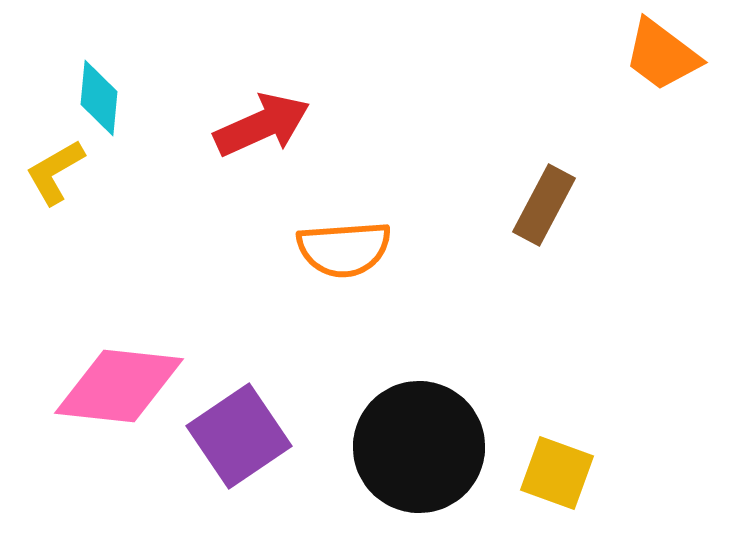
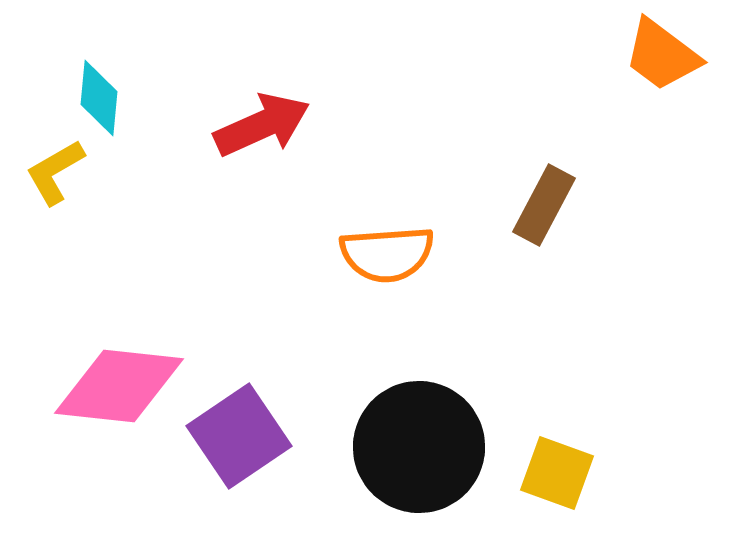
orange semicircle: moved 43 px right, 5 px down
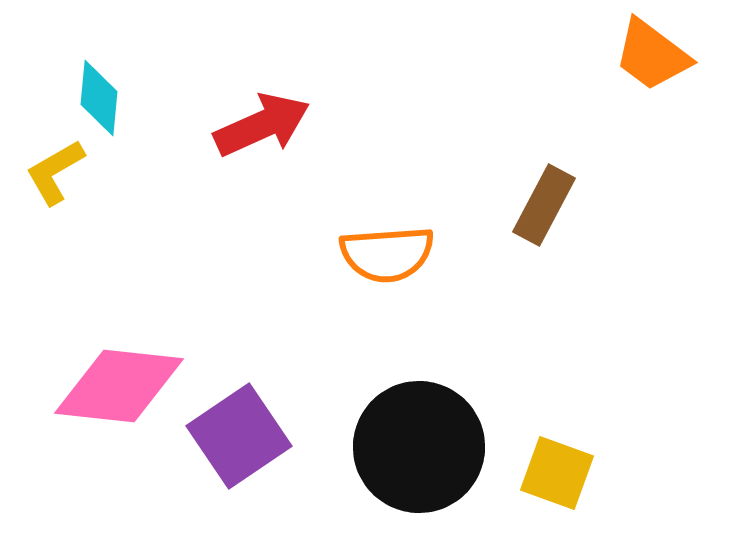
orange trapezoid: moved 10 px left
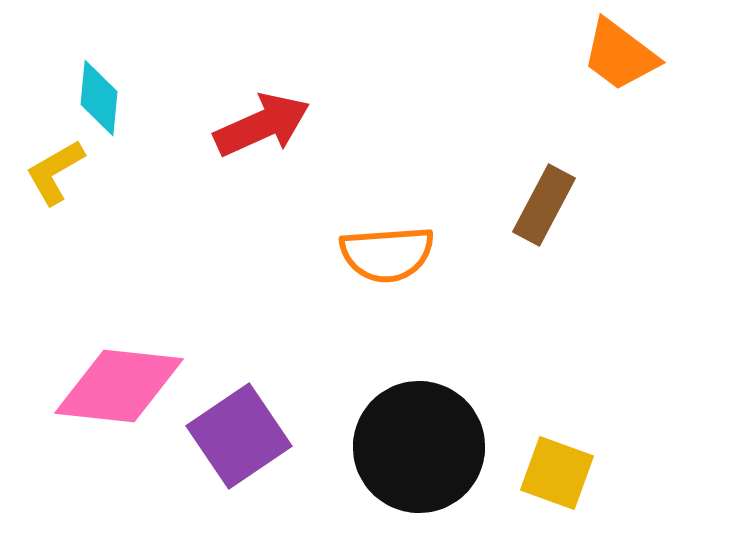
orange trapezoid: moved 32 px left
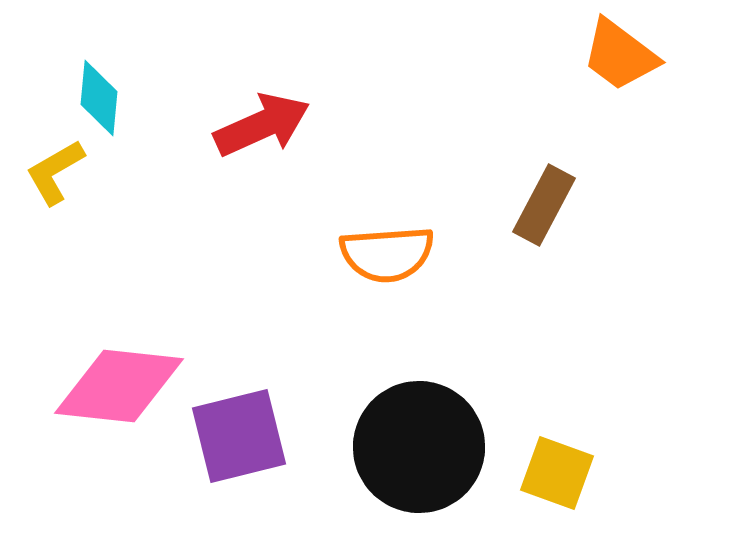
purple square: rotated 20 degrees clockwise
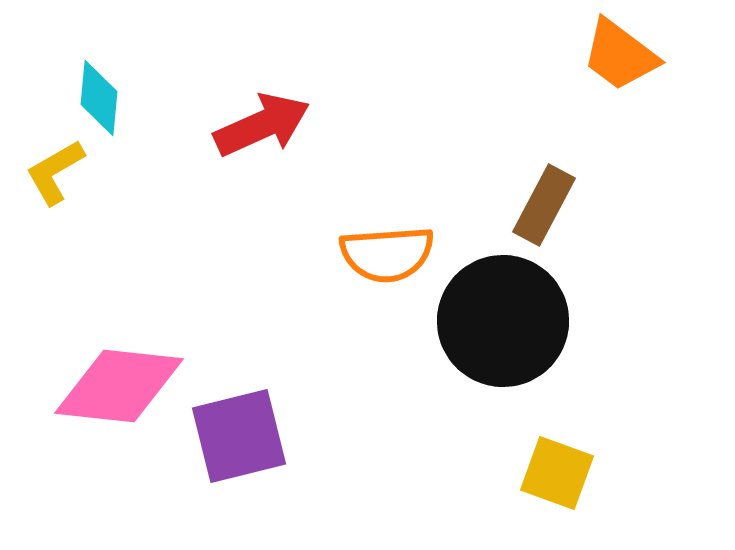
black circle: moved 84 px right, 126 px up
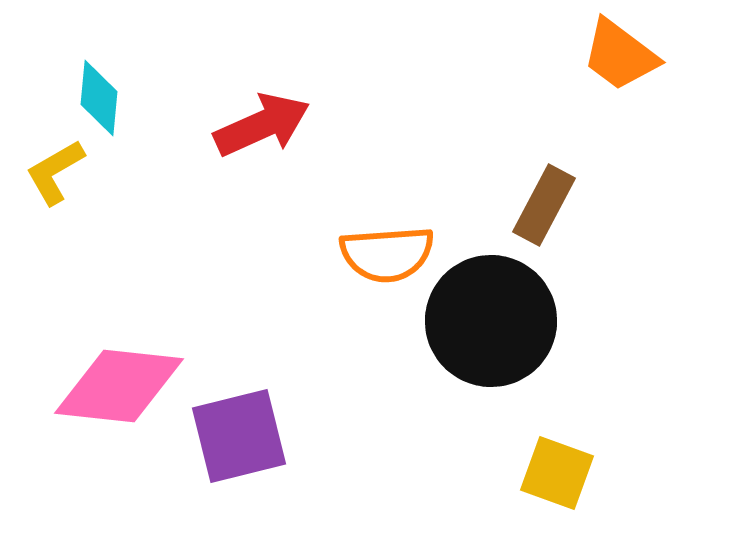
black circle: moved 12 px left
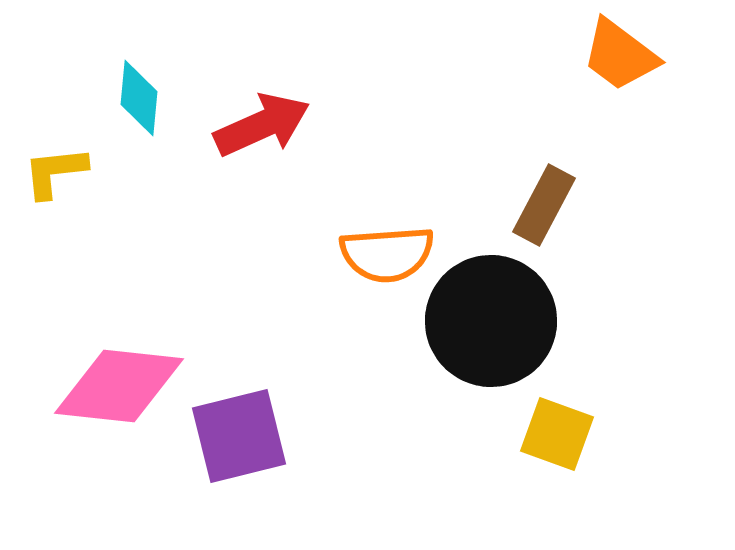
cyan diamond: moved 40 px right
yellow L-shape: rotated 24 degrees clockwise
yellow square: moved 39 px up
